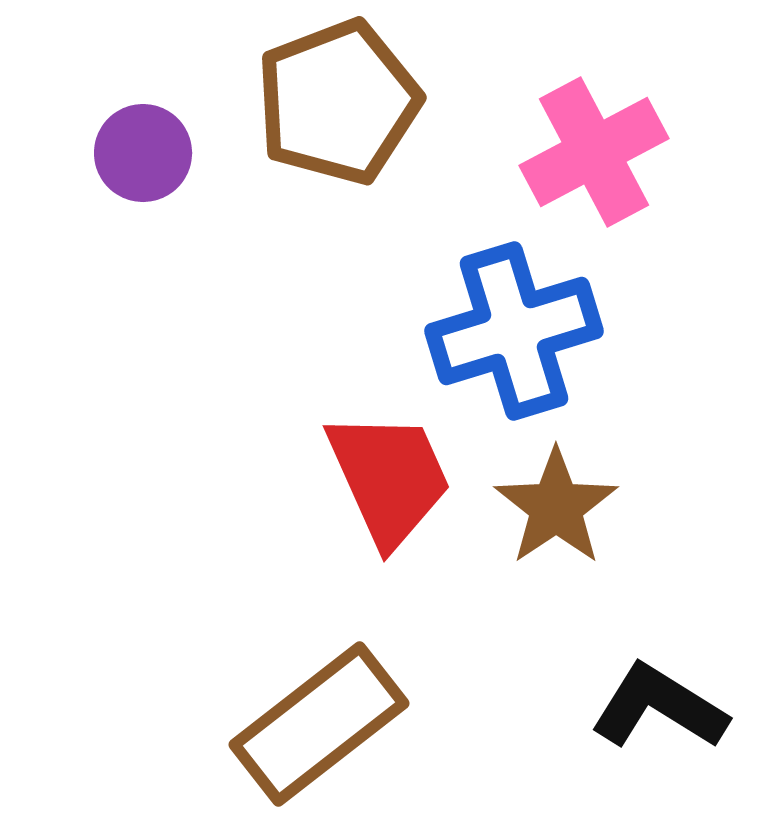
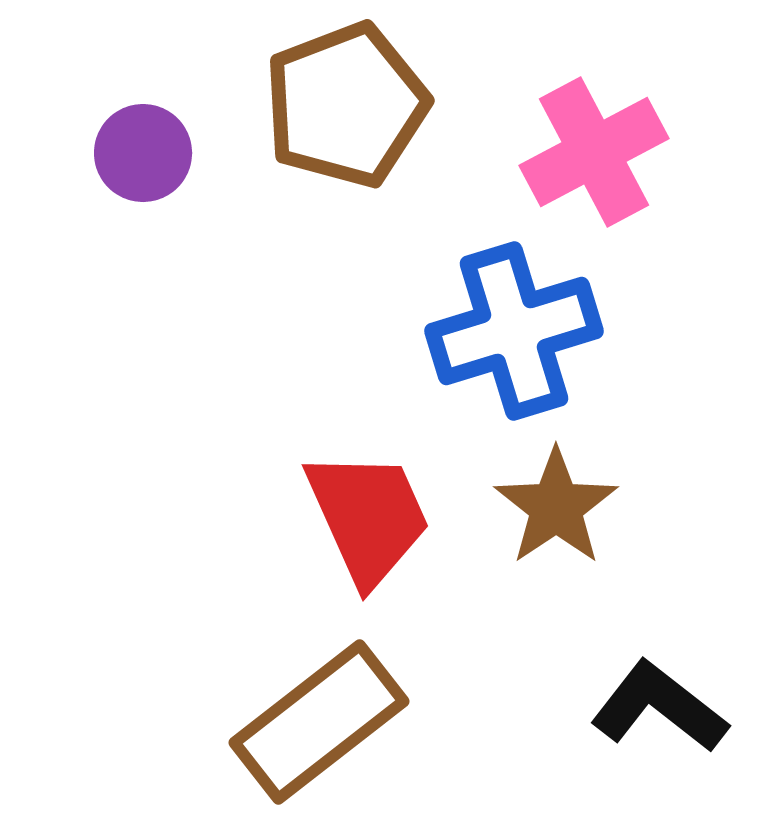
brown pentagon: moved 8 px right, 3 px down
red trapezoid: moved 21 px left, 39 px down
black L-shape: rotated 6 degrees clockwise
brown rectangle: moved 2 px up
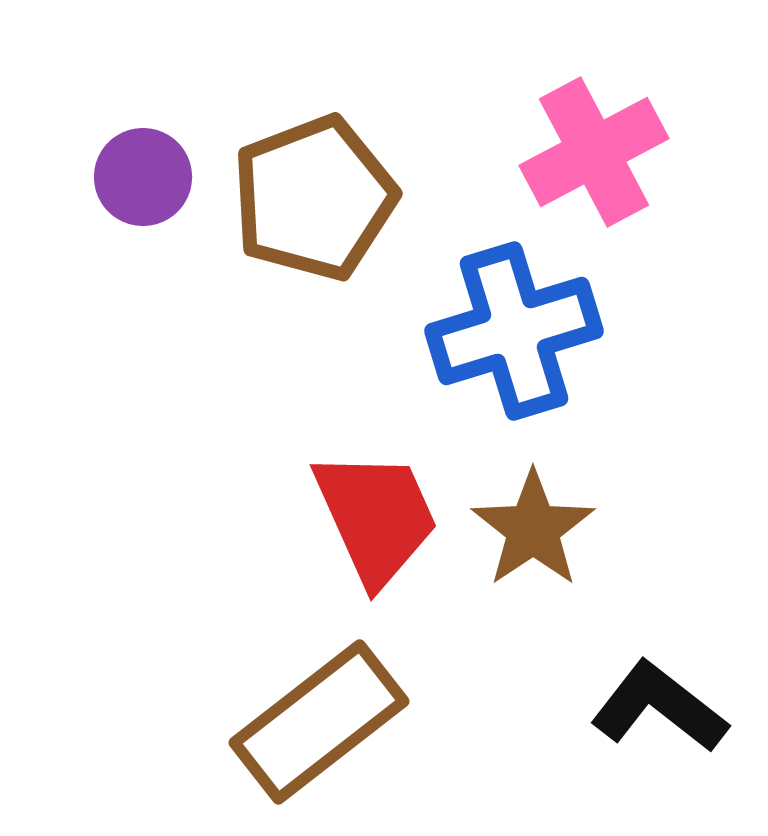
brown pentagon: moved 32 px left, 93 px down
purple circle: moved 24 px down
brown star: moved 23 px left, 22 px down
red trapezoid: moved 8 px right
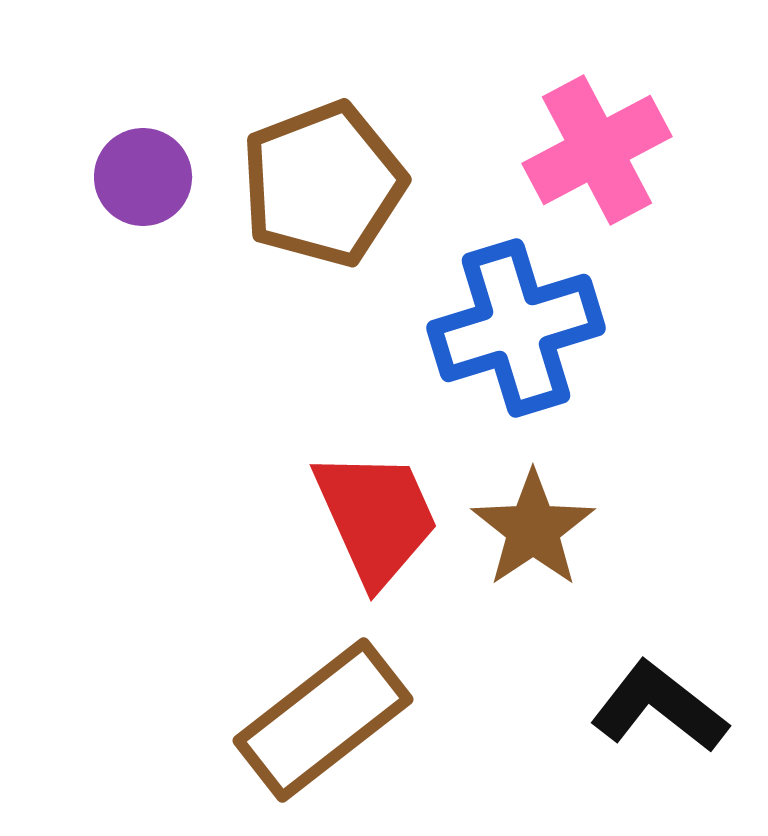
pink cross: moved 3 px right, 2 px up
brown pentagon: moved 9 px right, 14 px up
blue cross: moved 2 px right, 3 px up
brown rectangle: moved 4 px right, 2 px up
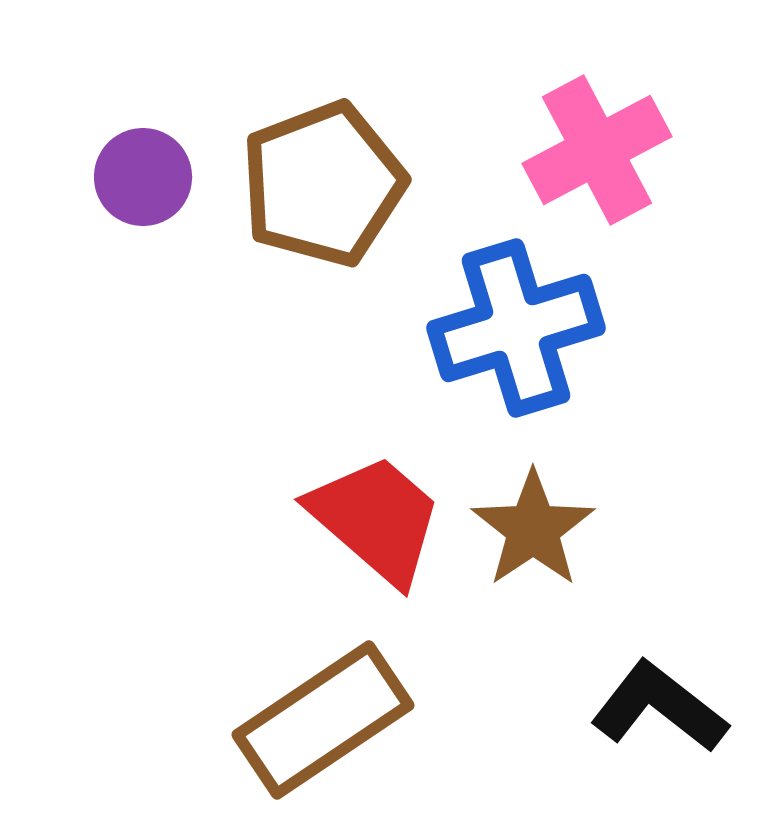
red trapezoid: moved 2 px down; rotated 25 degrees counterclockwise
brown rectangle: rotated 4 degrees clockwise
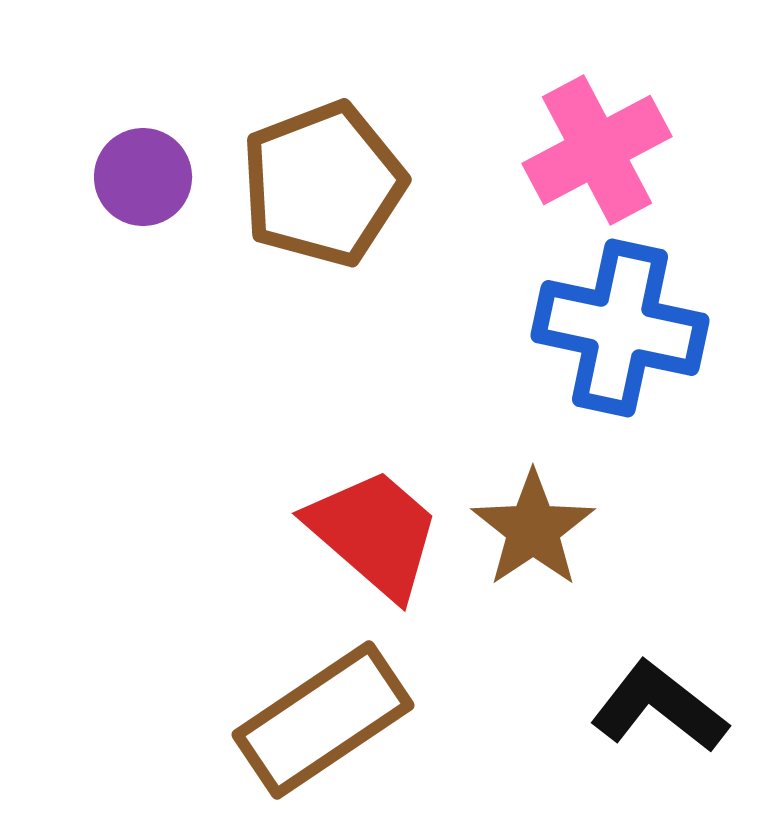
blue cross: moved 104 px right; rotated 29 degrees clockwise
red trapezoid: moved 2 px left, 14 px down
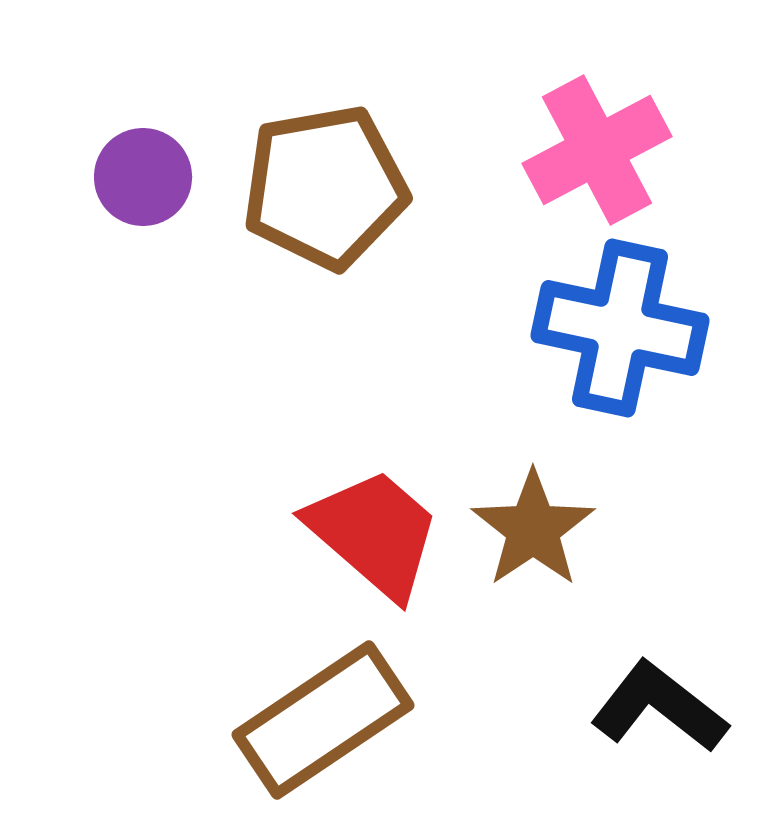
brown pentagon: moved 2 px right, 3 px down; rotated 11 degrees clockwise
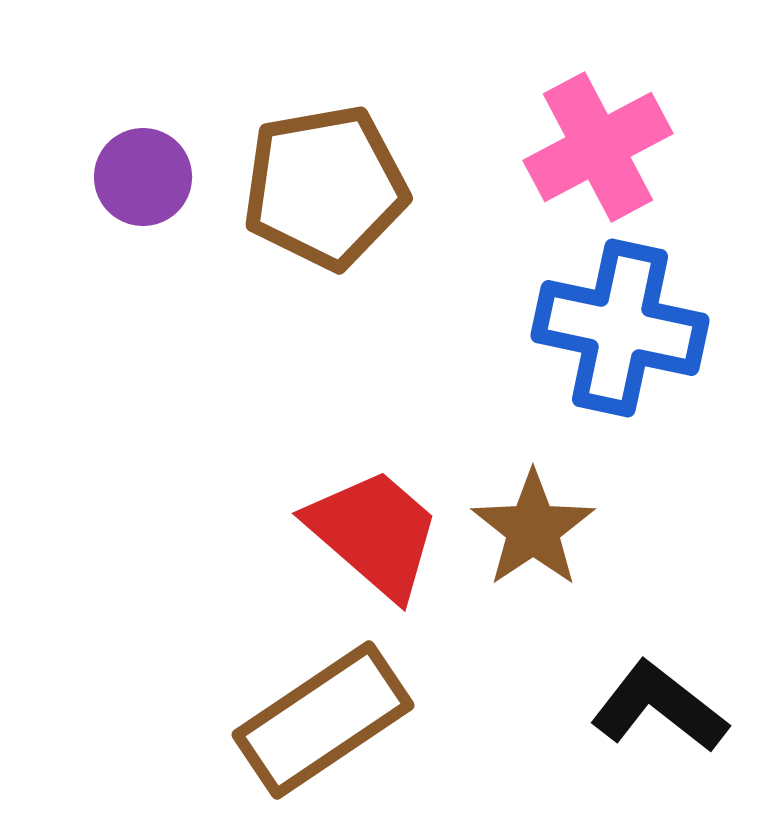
pink cross: moved 1 px right, 3 px up
